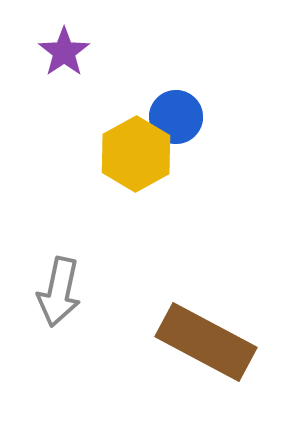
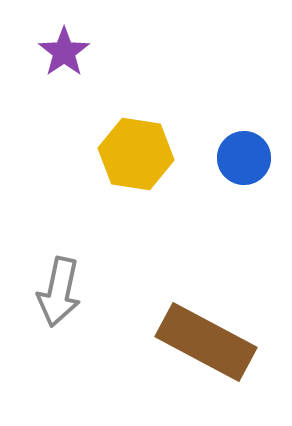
blue circle: moved 68 px right, 41 px down
yellow hexagon: rotated 22 degrees counterclockwise
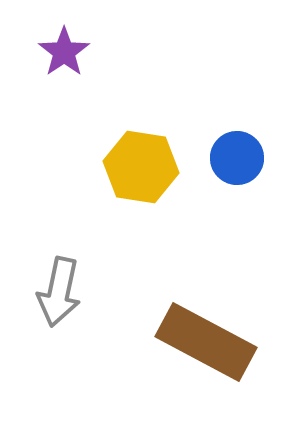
yellow hexagon: moved 5 px right, 13 px down
blue circle: moved 7 px left
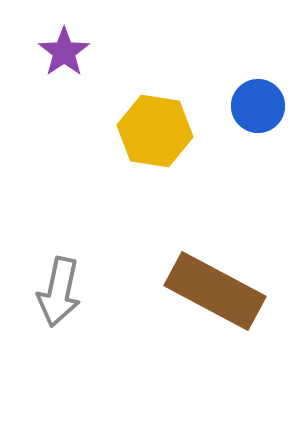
blue circle: moved 21 px right, 52 px up
yellow hexagon: moved 14 px right, 36 px up
brown rectangle: moved 9 px right, 51 px up
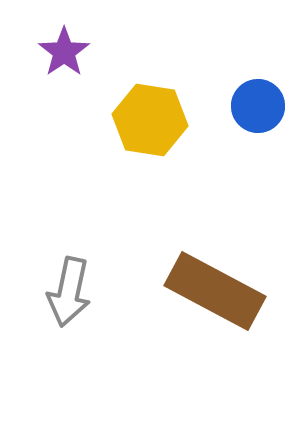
yellow hexagon: moved 5 px left, 11 px up
gray arrow: moved 10 px right
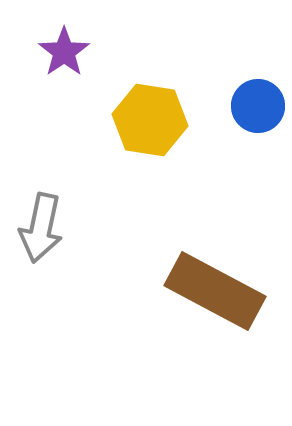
gray arrow: moved 28 px left, 64 px up
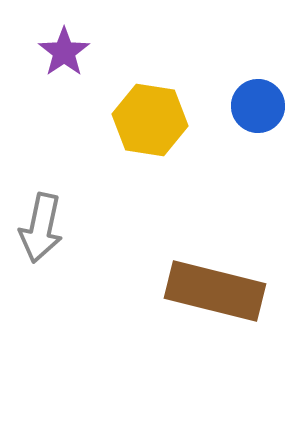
brown rectangle: rotated 14 degrees counterclockwise
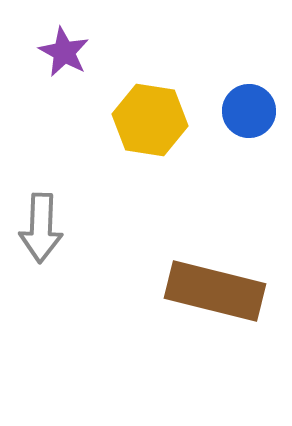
purple star: rotated 9 degrees counterclockwise
blue circle: moved 9 px left, 5 px down
gray arrow: rotated 10 degrees counterclockwise
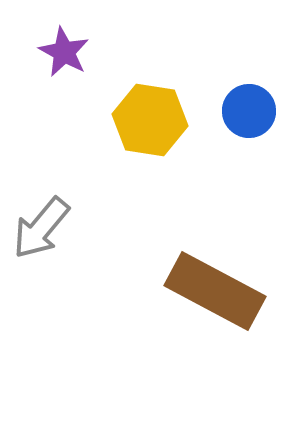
gray arrow: rotated 38 degrees clockwise
brown rectangle: rotated 14 degrees clockwise
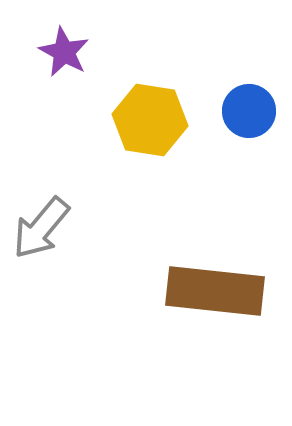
brown rectangle: rotated 22 degrees counterclockwise
